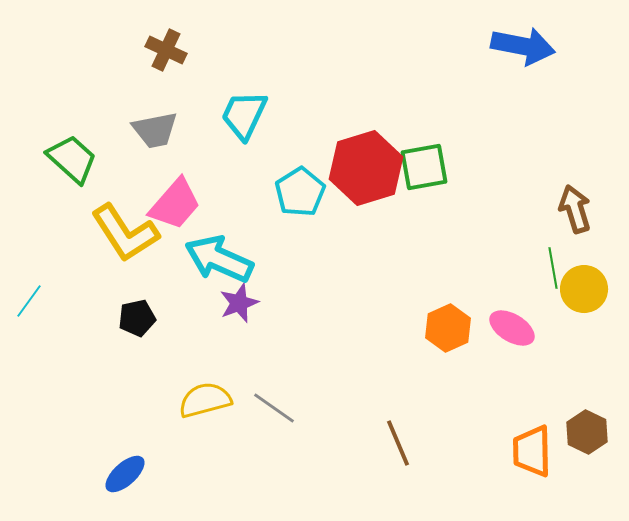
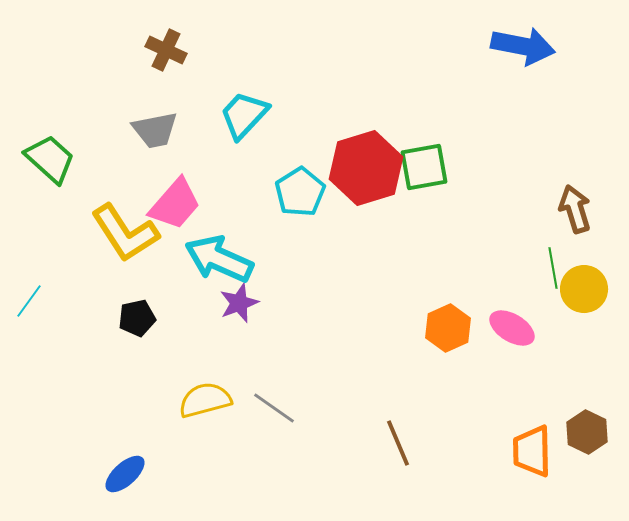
cyan trapezoid: rotated 18 degrees clockwise
green trapezoid: moved 22 px left
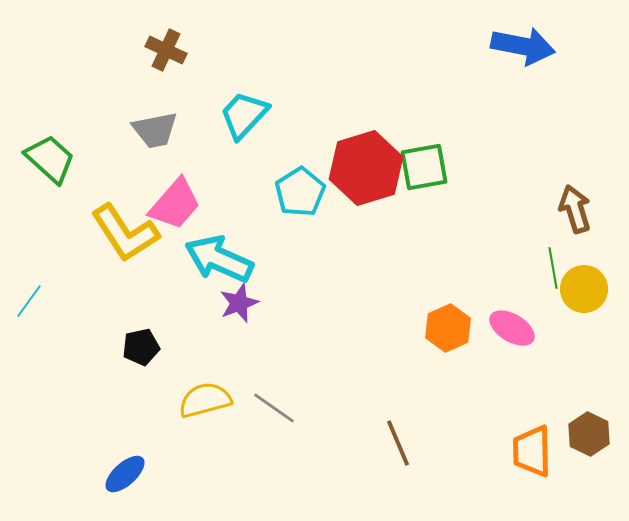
black pentagon: moved 4 px right, 29 px down
brown hexagon: moved 2 px right, 2 px down
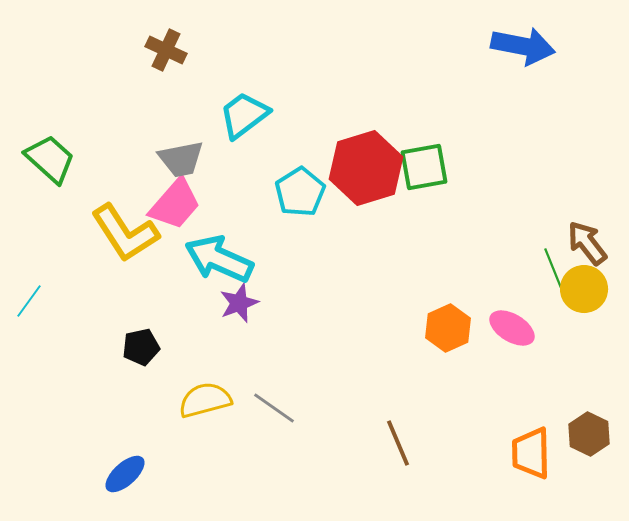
cyan trapezoid: rotated 10 degrees clockwise
gray trapezoid: moved 26 px right, 29 px down
brown arrow: moved 12 px right, 34 px down; rotated 21 degrees counterclockwise
green line: rotated 12 degrees counterclockwise
orange trapezoid: moved 1 px left, 2 px down
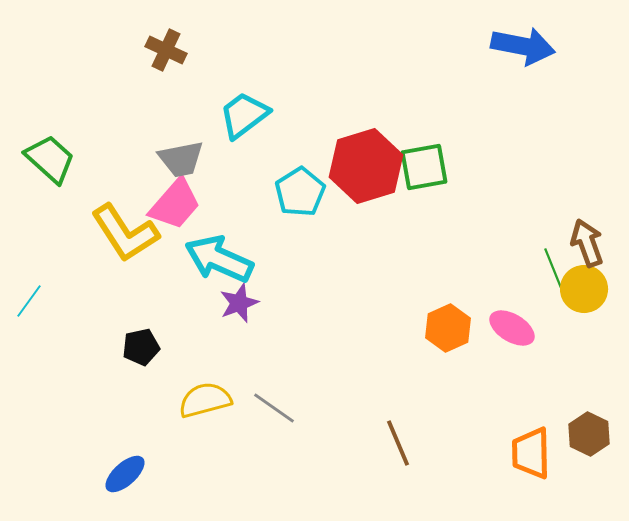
red hexagon: moved 2 px up
brown arrow: rotated 18 degrees clockwise
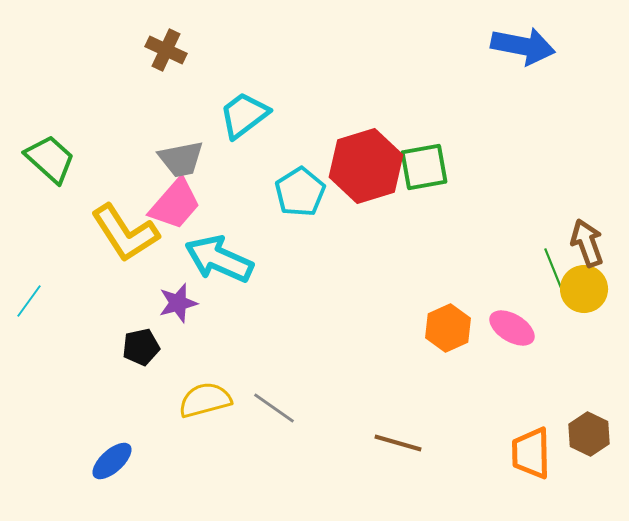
purple star: moved 61 px left; rotated 6 degrees clockwise
brown line: rotated 51 degrees counterclockwise
blue ellipse: moved 13 px left, 13 px up
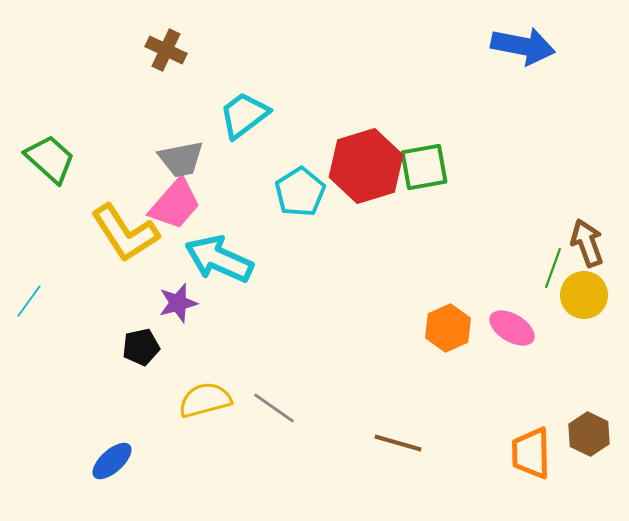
green line: rotated 42 degrees clockwise
yellow circle: moved 6 px down
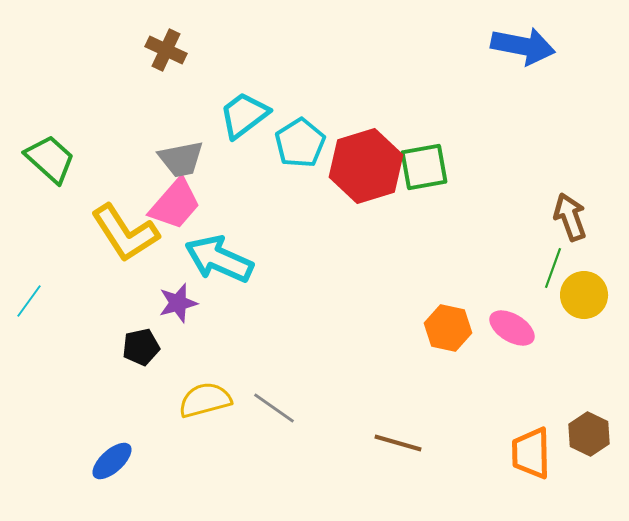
cyan pentagon: moved 49 px up
brown arrow: moved 17 px left, 26 px up
orange hexagon: rotated 24 degrees counterclockwise
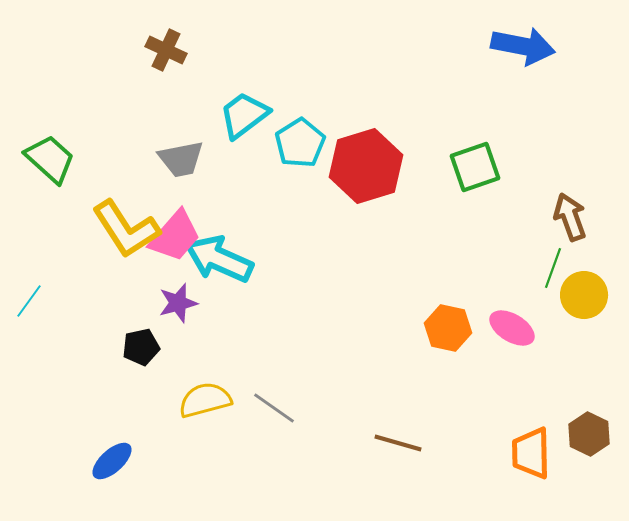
green square: moved 51 px right; rotated 9 degrees counterclockwise
pink trapezoid: moved 32 px down
yellow L-shape: moved 1 px right, 4 px up
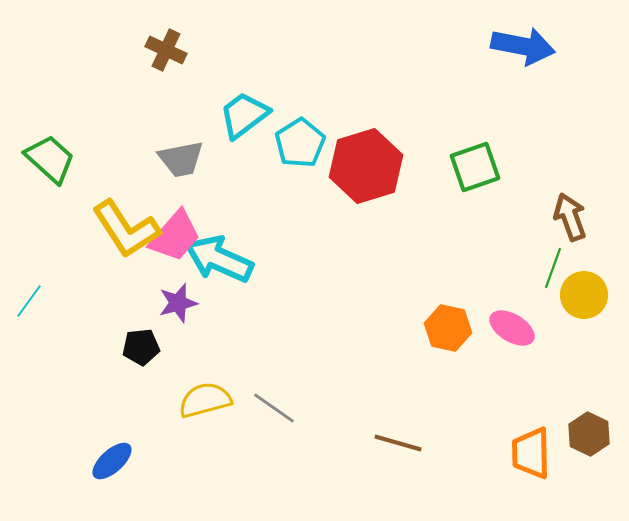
black pentagon: rotated 6 degrees clockwise
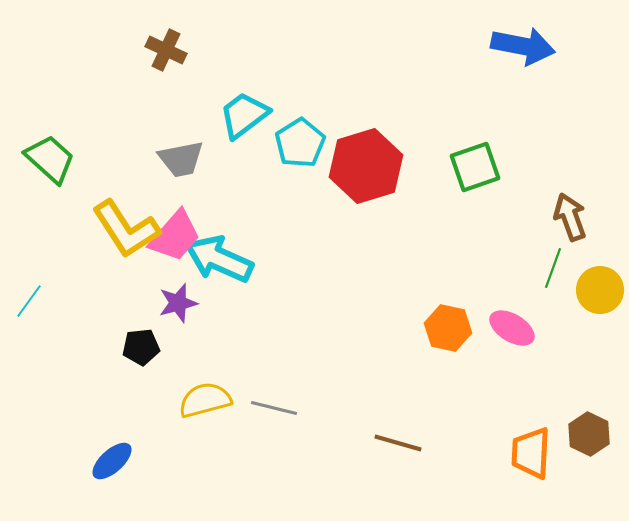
yellow circle: moved 16 px right, 5 px up
gray line: rotated 21 degrees counterclockwise
orange trapezoid: rotated 4 degrees clockwise
